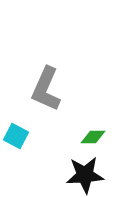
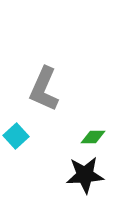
gray L-shape: moved 2 px left
cyan square: rotated 20 degrees clockwise
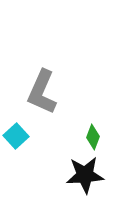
gray L-shape: moved 2 px left, 3 px down
green diamond: rotated 70 degrees counterclockwise
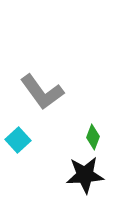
gray L-shape: rotated 60 degrees counterclockwise
cyan square: moved 2 px right, 4 px down
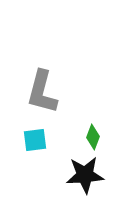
gray L-shape: rotated 51 degrees clockwise
cyan square: moved 17 px right; rotated 35 degrees clockwise
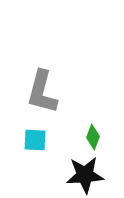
cyan square: rotated 10 degrees clockwise
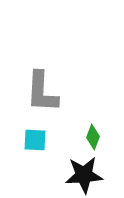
gray L-shape: rotated 12 degrees counterclockwise
black star: moved 1 px left
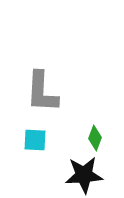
green diamond: moved 2 px right, 1 px down
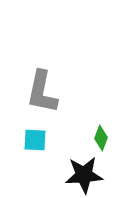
gray L-shape: rotated 9 degrees clockwise
green diamond: moved 6 px right
